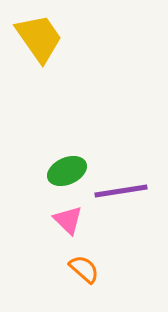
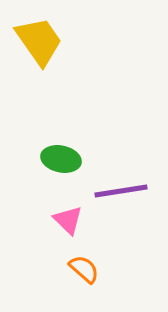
yellow trapezoid: moved 3 px down
green ellipse: moved 6 px left, 12 px up; rotated 36 degrees clockwise
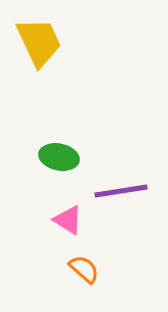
yellow trapezoid: moved 1 px down; rotated 10 degrees clockwise
green ellipse: moved 2 px left, 2 px up
pink triangle: rotated 12 degrees counterclockwise
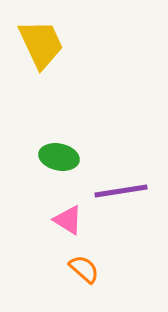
yellow trapezoid: moved 2 px right, 2 px down
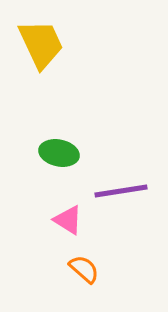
green ellipse: moved 4 px up
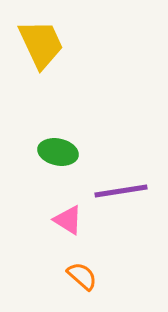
green ellipse: moved 1 px left, 1 px up
orange semicircle: moved 2 px left, 7 px down
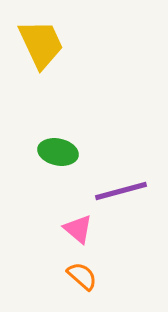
purple line: rotated 6 degrees counterclockwise
pink triangle: moved 10 px right, 9 px down; rotated 8 degrees clockwise
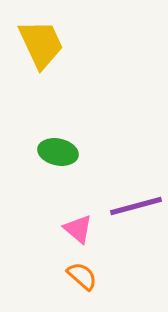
purple line: moved 15 px right, 15 px down
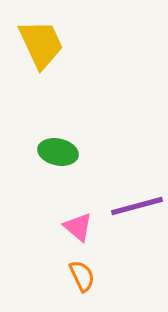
purple line: moved 1 px right
pink triangle: moved 2 px up
orange semicircle: rotated 24 degrees clockwise
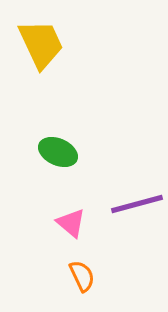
green ellipse: rotated 12 degrees clockwise
purple line: moved 2 px up
pink triangle: moved 7 px left, 4 px up
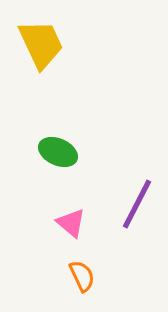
purple line: rotated 48 degrees counterclockwise
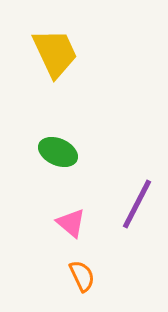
yellow trapezoid: moved 14 px right, 9 px down
